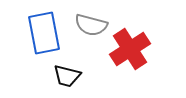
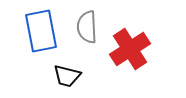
gray semicircle: moved 4 px left, 2 px down; rotated 72 degrees clockwise
blue rectangle: moved 3 px left, 2 px up
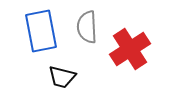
black trapezoid: moved 5 px left, 1 px down
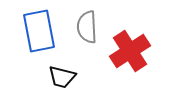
blue rectangle: moved 2 px left
red cross: moved 2 px down
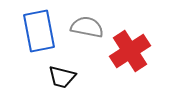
gray semicircle: rotated 104 degrees clockwise
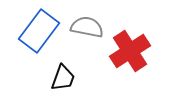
blue rectangle: rotated 48 degrees clockwise
black trapezoid: moved 1 px right, 1 px down; rotated 84 degrees counterclockwise
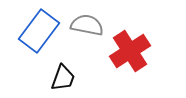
gray semicircle: moved 2 px up
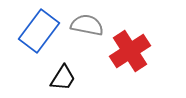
black trapezoid: rotated 12 degrees clockwise
